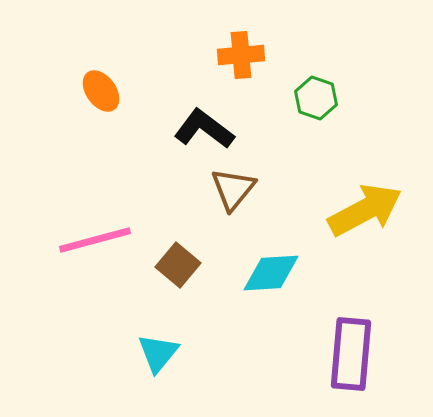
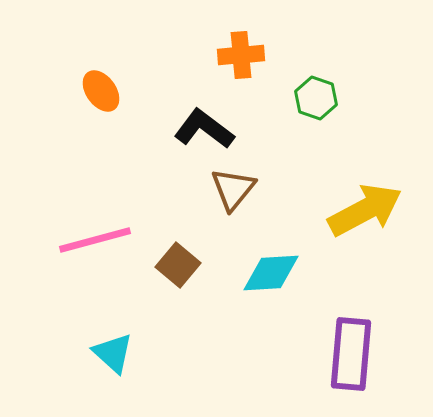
cyan triangle: moved 45 px left; rotated 27 degrees counterclockwise
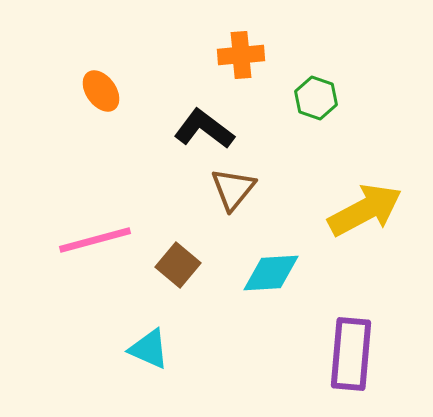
cyan triangle: moved 36 px right, 4 px up; rotated 18 degrees counterclockwise
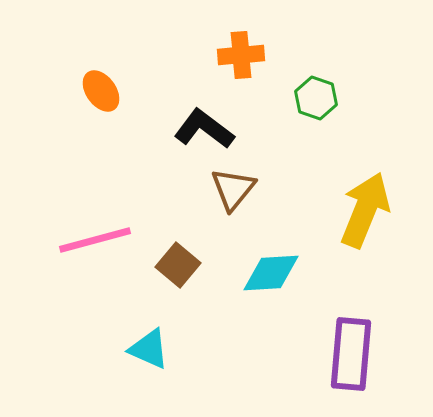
yellow arrow: rotated 40 degrees counterclockwise
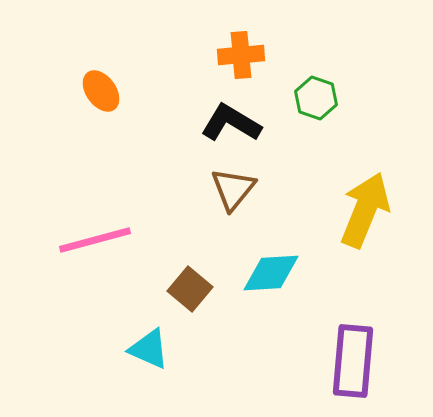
black L-shape: moved 27 px right, 6 px up; rotated 6 degrees counterclockwise
brown square: moved 12 px right, 24 px down
purple rectangle: moved 2 px right, 7 px down
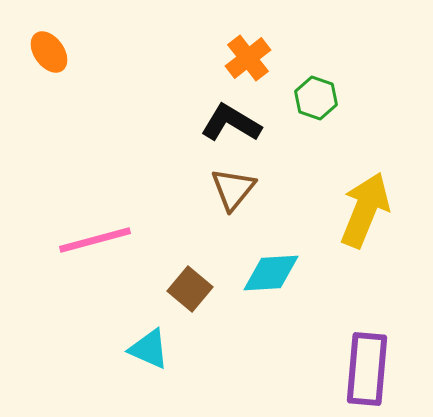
orange cross: moved 7 px right, 3 px down; rotated 33 degrees counterclockwise
orange ellipse: moved 52 px left, 39 px up
purple rectangle: moved 14 px right, 8 px down
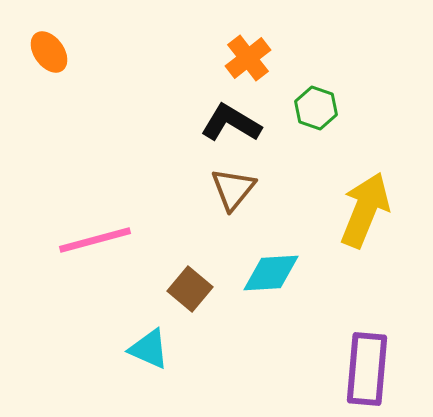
green hexagon: moved 10 px down
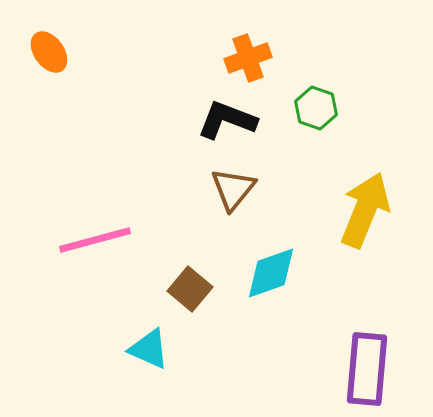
orange cross: rotated 18 degrees clockwise
black L-shape: moved 4 px left, 3 px up; rotated 10 degrees counterclockwise
cyan diamond: rotated 16 degrees counterclockwise
